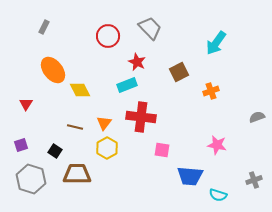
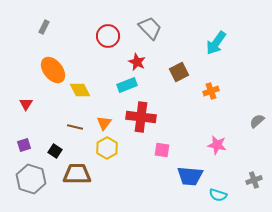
gray semicircle: moved 4 px down; rotated 21 degrees counterclockwise
purple square: moved 3 px right
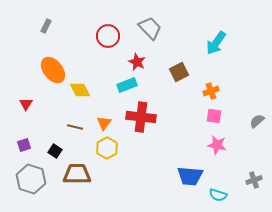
gray rectangle: moved 2 px right, 1 px up
pink square: moved 52 px right, 34 px up
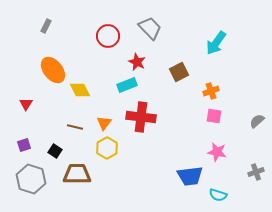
pink star: moved 7 px down
blue trapezoid: rotated 12 degrees counterclockwise
gray cross: moved 2 px right, 8 px up
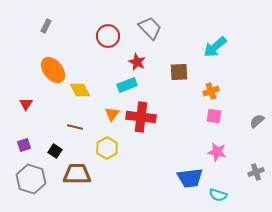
cyan arrow: moved 1 px left, 4 px down; rotated 15 degrees clockwise
brown square: rotated 24 degrees clockwise
orange triangle: moved 8 px right, 9 px up
blue trapezoid: moved 2 px down
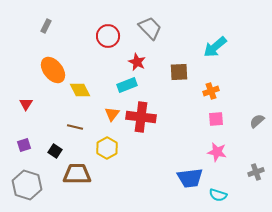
pink square: moved 2 px right, 3 px down; rotated 14 degrees counterclockwise
gray hexagon: moved 4 px left, 6 px down
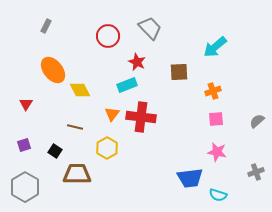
orange cross: moved 2 px right
gray hexagon: moved 2 px left, 2 px down; rotated 12 degrees clockwise
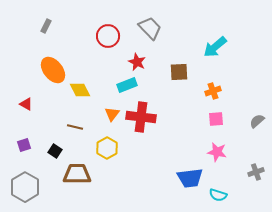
red triangle: rotated 32 degrees counterclockwise
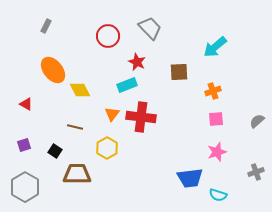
pink star: rotated 30 degrees counterclockwise
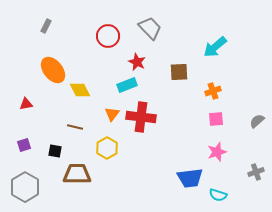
red triangle: rotated 40 degrees counterclockwise
black square: rotated 24 degrees counterclockwise
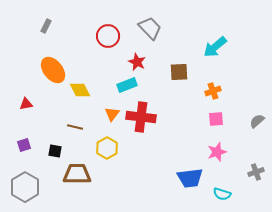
cyan semicircle: moved 4 px right, 1 px up
